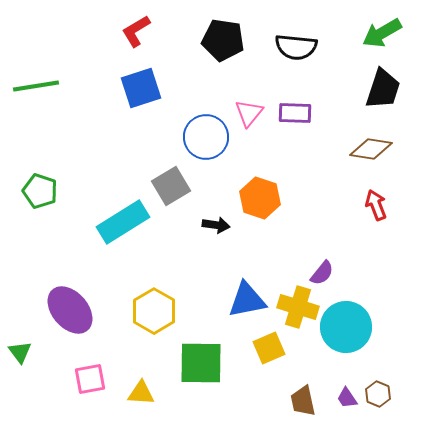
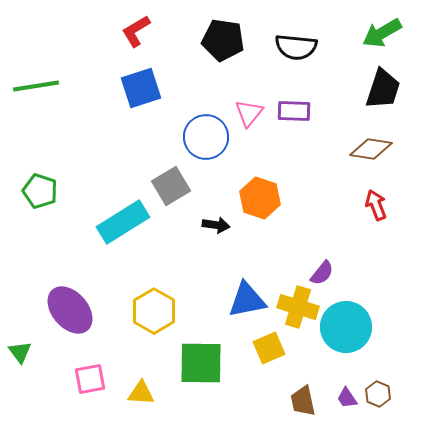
purple rectangle: moved 1 px left, 2 px up
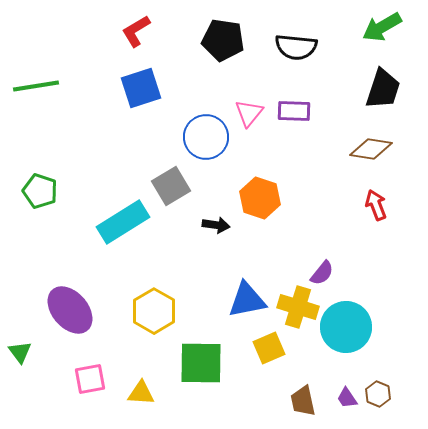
green arrow: moved 6 px up
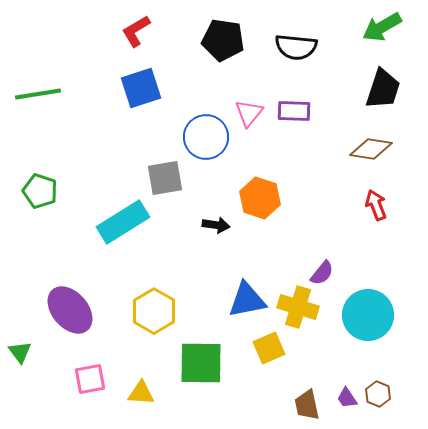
green line: moved 2 px right, 8 px down
gray square: moved 6 px left, 8 px up; rotated 21 degrees clockwise
cyan circle: moved 22 px right, 12 px up
brown trapezoid: moved 4 px right, 4 px down
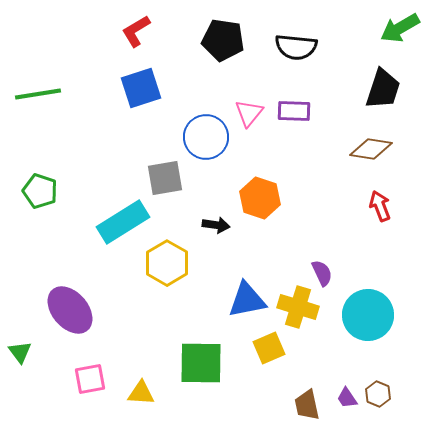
green arrow: moved 18 px right, 1 px down
red arrow: moved 4 px right, 1 px down
purple semicircle: rotated 64 degrees counterclockwise
yellow hexagon: moved 13 px right, 48 px up
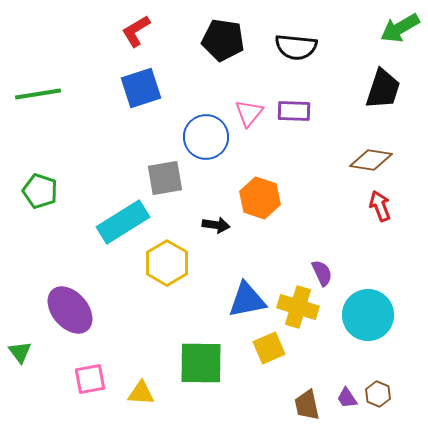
brown diamond: moved 11 px down
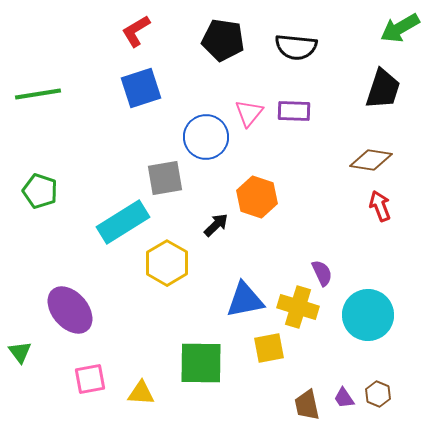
orange hexagon: moved 3 px left, 1 px up
black arrow: rotated 52 degrees counterclockwise
blue triangle: moved 2 px left
yellow square: rotated 12 degrees clockwise
purple trapezoid: moved 3 px left
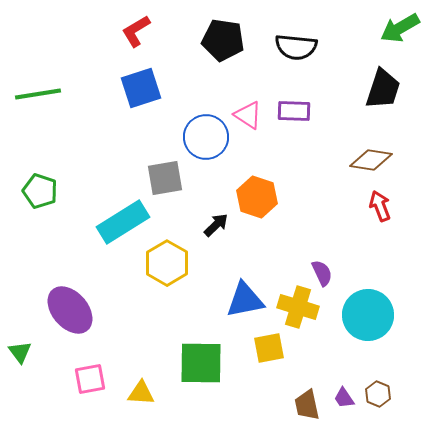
pink triangle: moved 1 px left, 2 px down; rotated 36 degrees counterclockwise
